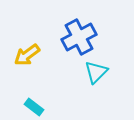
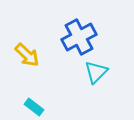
yellow arrow: rotated 100 degrees counterclockwise
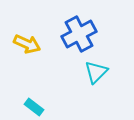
blue cross: moved 3 px up
yellow arrow: moved 11 px up; rotated 20 degrees counterclockwise
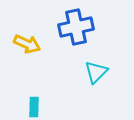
blue cross: moved 3 px left, 7 px up; rotated 16 degrees clockwise
cyan rectangle: rotated 54 degrees clockwise
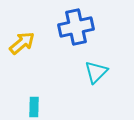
yellow arrow: moved 5 px left, 1 px up; rotated 64 degrees counterclockwise
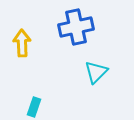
yellow arrow: rotated 52 degrees counterclockwise
cyan rectangle: rotated 18 degrees clockwise
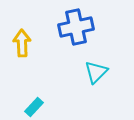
cyan rectangle: rotated 24 degrees clockwise
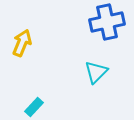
blue cross: moved 31 px right, 5 px up
yellow arrow: rotated 24 degrees clockwise
